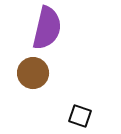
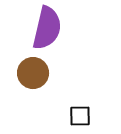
black square: rotated 20 degrees counterclockwise
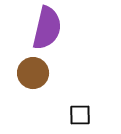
black square: moved 1 px up
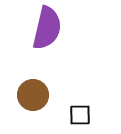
brown circle: moved 22 px down
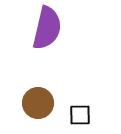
brown circle: moved 5 px right, 8 px down
